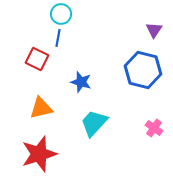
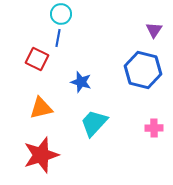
pink cross: rotated 36 degrees counterclockwise
red star: moved 2 px right, 1 px down
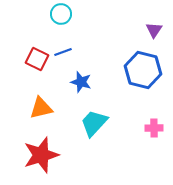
blue line: moved 5 px right, 14 px down; rotated 60 degrees clockwise
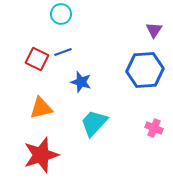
blue hexagon: moved 2 px right; rotated 18 degrees counterclockwise
pink cross: rotated 24 degrees clockwise
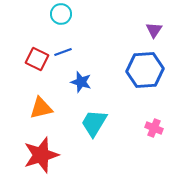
cyan trapezoid: rotated 12 degrees counterclockwise
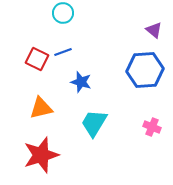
cyan circle: moved 2 px right, 1 px up
purple triangle: rotated 24 degrees counterclockwise
pink cross: moved 2 px left, 1 px up
